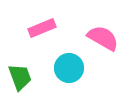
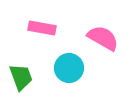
pink rectangle: rotated 32 degrees clockwise
green trapezoid: moved 1 px right
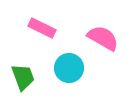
pink rectangle: rotated 16 degrees clockwise
green trapezoid: moved 2 px right
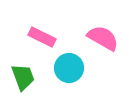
pink rectangle: moved 9 px down
